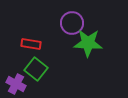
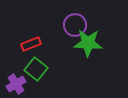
purple circle: moved 3 px right, 2 px down
red rectangle: rotated 30 degrees counterclockwise
purple cross: rotated 30 degrees clockwise
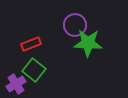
green square: moved 2 px left, 1 px down
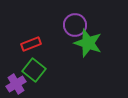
green star: rotated 16 degrees clockwise
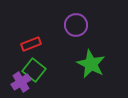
purple circle: moved 1 px right
green star: moved 3 px right, 21 px down; rotated 8 degrees clockwise
purple cross: moved 5 px right, 2 px up
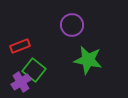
purple circle: moved 4 px left
red rectangle: moved 11 px left, 2 px down
green star: moved 3 px left, 4 px up; rotated 16 degrees counterclockwise
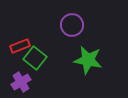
green square: moved 1 px right, 12 px up
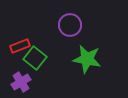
purple circle: moved 2 px left
green star: moved 1 px left, 1 px up
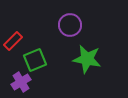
red rectangle: moved 7 px left, 5 px up; rotated 24 degrees counterclockwise
green square: moved 2 px down; rotated 30 degrees clockwise
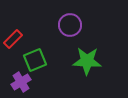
red rectangle: moved 2 px up
green star: moved 2 px down; rotated 8 degrees counterclockwise
